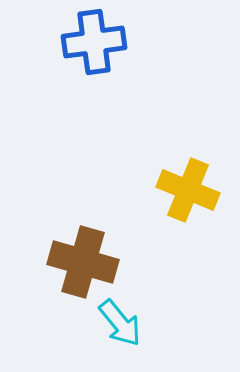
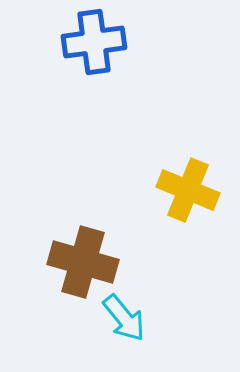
cyan arrow: moved 4 px right, 5 px up
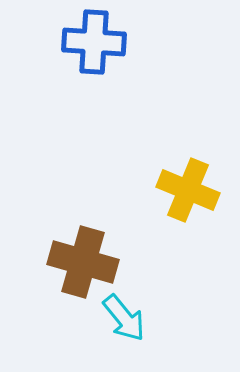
blue cross: rotated 12 degrees clockwise
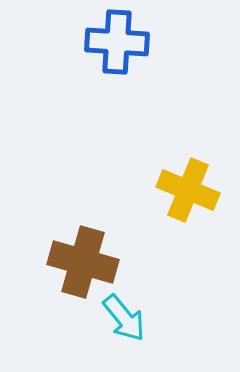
blue cross: moved 23 px right
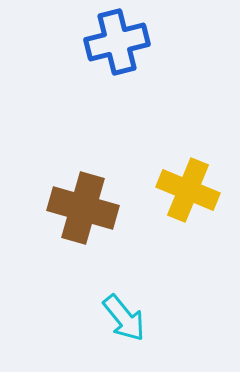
blue cross: rotated 18 degrees counterclockwise
brown cross: moved 54 px up
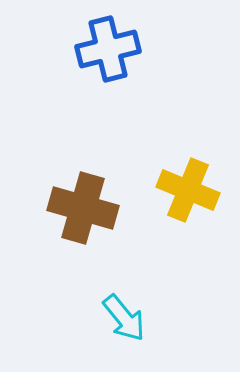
blue cross: moved 9 px left, 7 px down
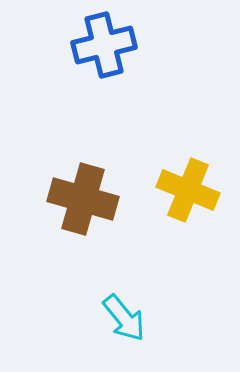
blue cross: moved 4 px left, 4 px up
brown cross: moved 9 px up
